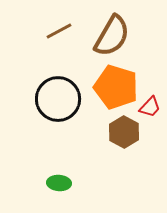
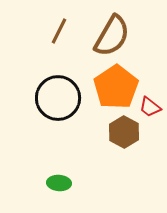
brown line: rotated 36 degrees counterclockwise
orange pentagon: rotated 21 degrees clockwise
black circle: moved 1 px up
red trapezoid: rotated 85 degrees clockwise
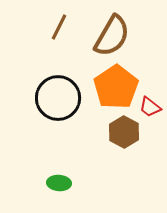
brown line: moved 4 px up
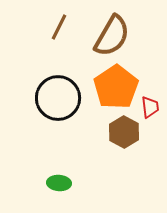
red trapezoid: rotated 135 degrees counterclockwise
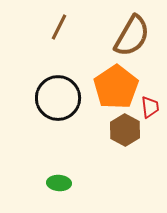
brown semicircle: moved 20 px right
brown hexagon: moved 1 px right, 2 px up
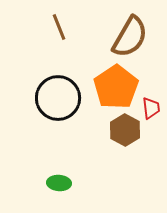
brown line: rotated 48 degrees counterclockwise
brown semicircle: moved 2 px left, 1 px down
red trapezoid: moved 1 px right, 1 px down
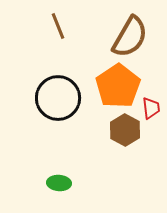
brown line: moved 1 px left, 1 px up
orange pentagon: moved 2 px right, 1 px up
